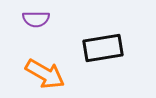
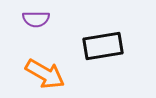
black rectangle: moved 2 px up
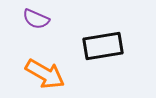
purple semicircle: rotated 24 degrees clockwise
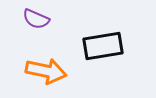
orange arrow: moved 1 px right, 3 px up; rotated 18 degrees counterclockwise
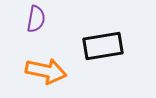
purple semicircle: rotated 104 degrees counterclockwise
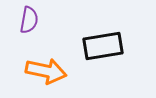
purple semicircle: moved 7 px left, 1 px down
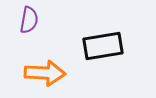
orange arrow: moved 1 px left, 2 px down; rotated 9 degrees counterclockwise
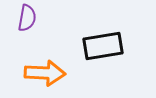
purple semicircle: moved 2 px left, 2 px up
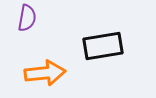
orange arrow: rotated 9 degrees counterclockwise
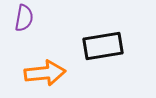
purple semicircle: moved 3 px left
